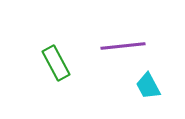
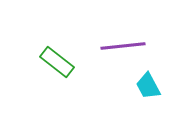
green rectangle: moved 1 px right, 1 px up; rotated 24 degrees counterclockwise
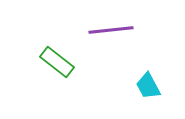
purple line: moved 12 px left, 16 px up
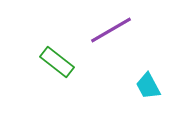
purple line: rotated 24 degrees counterclockwise
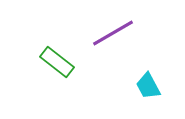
purple line: moved 2 px right, 3 px down
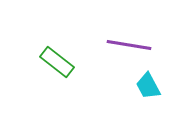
purple line: moved 16 px right, 12 px down; rotated 39 degrees clockwise
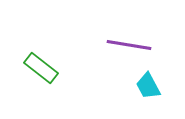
green rectangle: moved 16 px left, 6 px down
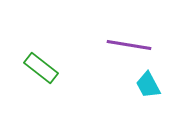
cyan trapezoid: moved 1 px up
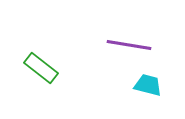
cyan trapezoid: rotated 132 degrees clockwise
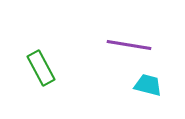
green rectangle: rotated 24 degrees clockwise
